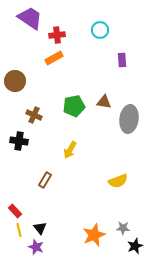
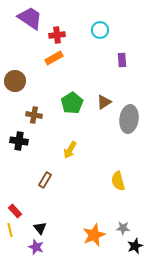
brown triangle: rotated 42 degrees counterclockwise
green pentagon: moved 2 px left, 3 px up; rotated 20 degrees counterclockwise
brown cross: rotated 14 degrees counterclockwise
yellow semicircle: rotated 96 degrees clockwise
yellow line: moved 9 px left
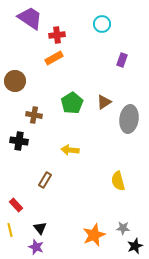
cyan circle: moved 2 px right, 6 px up
purple rectangle: rotated 24 degrees clockwise
yellow arrow: rotated 66 degrees clockwise
red rectangle: moved 1 px right, 6 px up
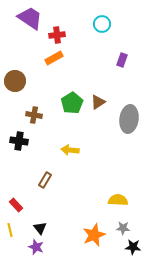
brown triangle: moved 6 px left
yellow semicircle: moved 19 px down; rotated 108 degrees clockwise
black star: moved 2 px left, 1 px down; rotated 28 degrees clockwise
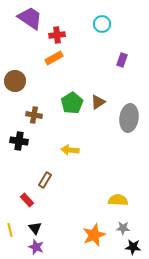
gray ellipse: moved 1 px up
red rectangle: moved 11 px right, 5 px up
black triangle: moved 5 px left
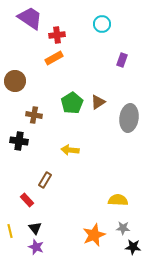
yellow line: moved 1 px down
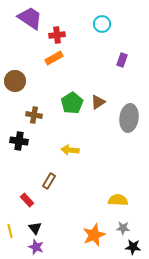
brown rectangle: moved 4 px right, 1 px down
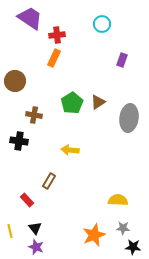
orange rectangle: rotated 36 degrees counterclockwise
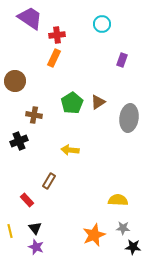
black cross: rotated 30 degrees counterclockwise
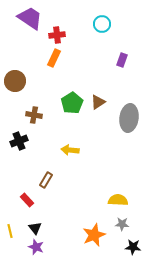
brown rectangle: moved 3 px left, 1 px up
gray star: moved 1 px left, 4 px up
